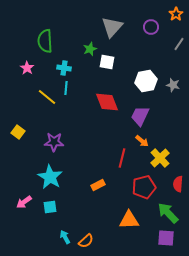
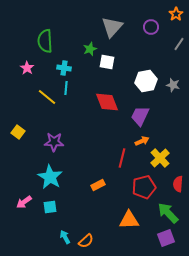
orange arrow: rotated 64 degrees counterclockwise
purple square: rotated 24 degrees counterclockwise
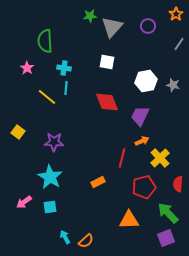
purple circle: moved 3 px left, 1 px up
green star: moved 33 px up; rotated 16 degrees clockwise
orange rectangle: moved 3 px up
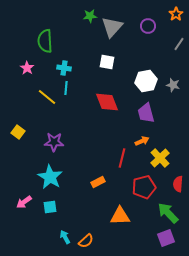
purple trapezoid: moved 6 px right, 3 px up; rotated 40 degrees counterclockwise
orange triangle: moved 9 px left, 4 px up
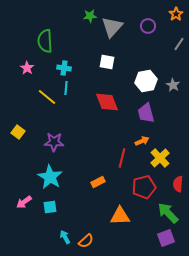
gray star: rotated 16 degrees clockwise
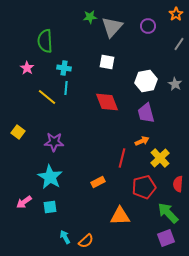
green star: moved 1 px down
gray star: moved 2 px right, 1 px up
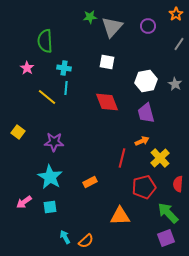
orange rectangle: moved 8 px left
